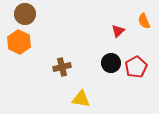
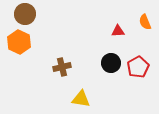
orange semicircle: moved 1 px right, 1 px down
red triangle: rotated 40 degrees clockwise
red pentagon: moved 2 px right
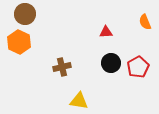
red triangle: moved 12 px left, 1 px down
yellow triangle: moved 2 px left, 2 px down
